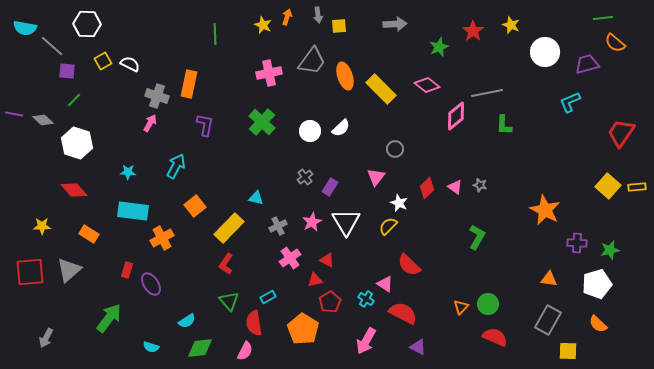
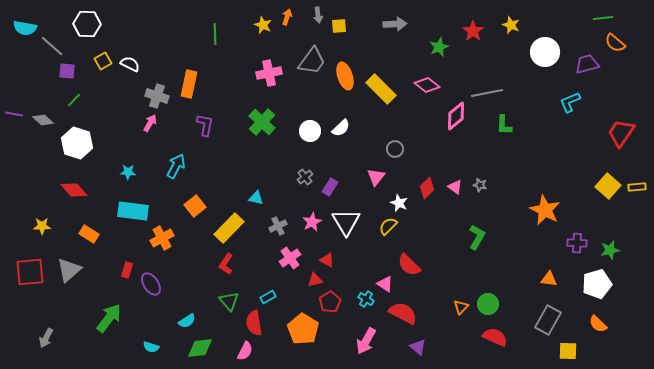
purple triangle at (418, 347): rotated 12 degrees clockwise
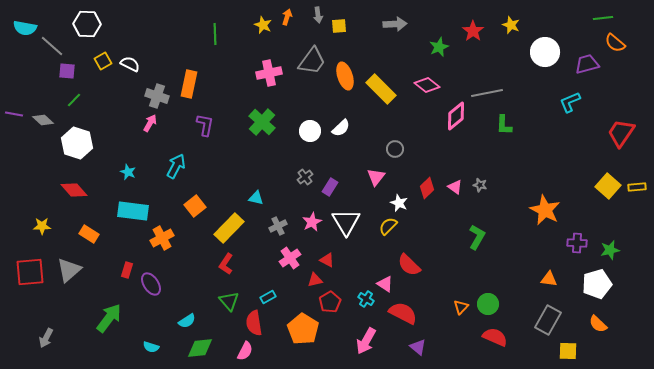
cyan star at (128, 172): rotated 21 degrees clockwise
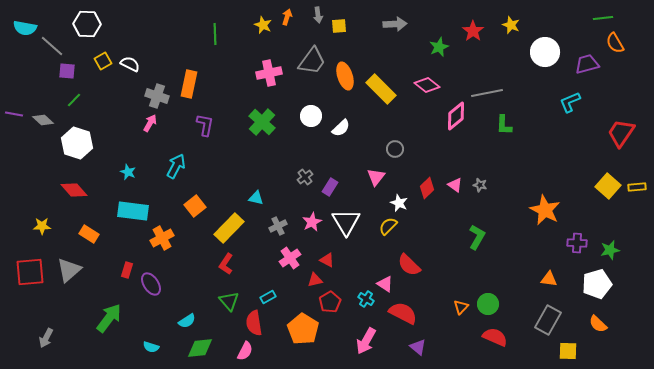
orange semicircle at (615, 43): rotated 20 degrees clockwise
white circle at (310, 131): moved 1 px right, 15 px up
pink triangle at (455, 187): moved 2 px up
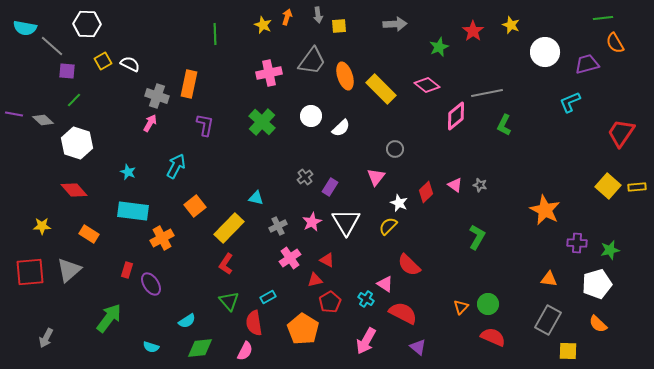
green L-shape at (504, 125): rotated 25 degrees clockwise
red diamond at (427, 188): moved 1 px left, 4 px down
red semicircle at (495, 337): moved 2 px left
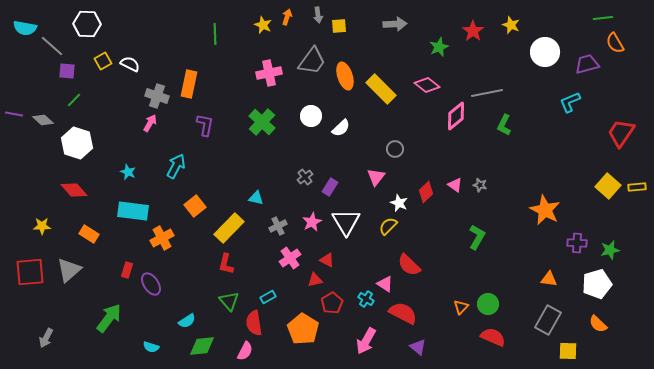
red L-shape at (226, 264): rotated 20 degrees counterclockwise
red pentagon at (330, 302): moved 2 px right, 1 px down
green diamond at (200, 348): moved 2 px right, 2 px up
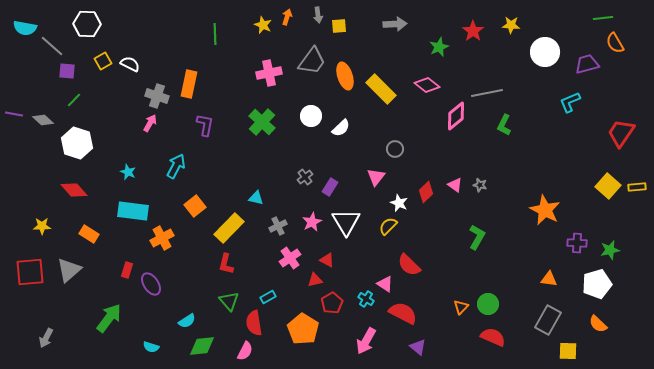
yellow star at (511, 25): rotated 18 degrees counterclockwise
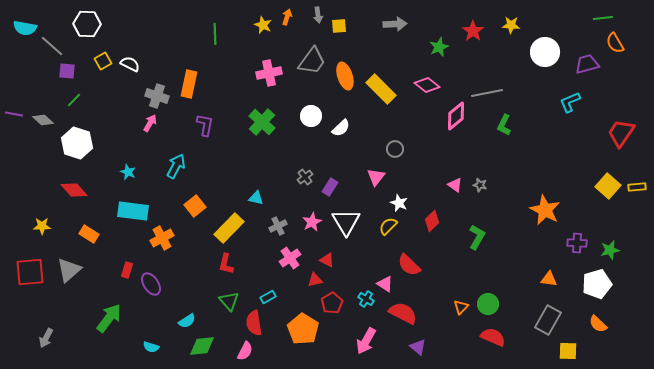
red diamond at (426, 192): moved 6 px right, 29 px down
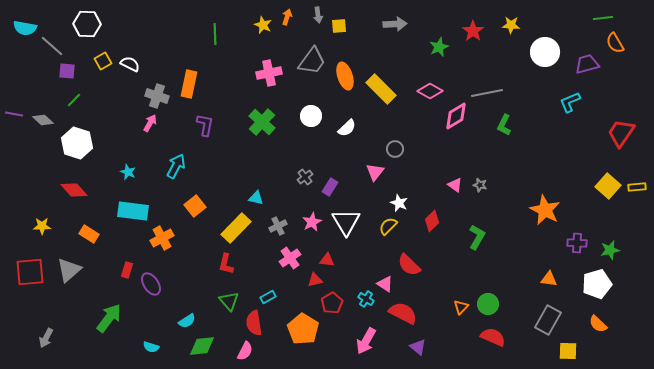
pink diamond at (427, 85): moved 3 px right, 6 px down; rotated 10 degrees counterclockwise
pink diamond at (456, 116): rotated 8 degrees clockwise
white semicircle at (341, 128): moved 6 px right
pink triangle at (376, 177): moved 1 px left, 5 px up
yellow rectangle at (229, 228): moved 7 px right
red triangle at (327, 260): rotated 21 degrees counterclockwise
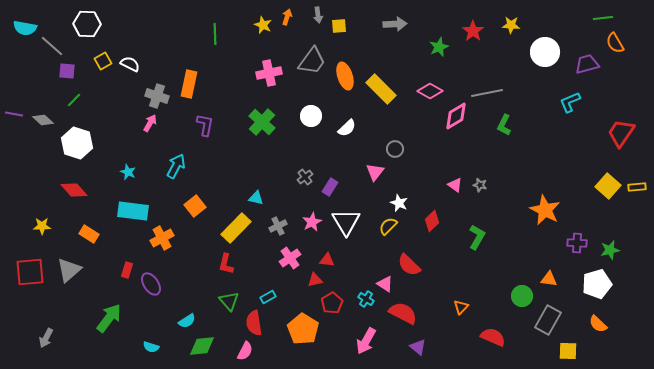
green circle at (488, 304): moved 34 px right, 8 px up
